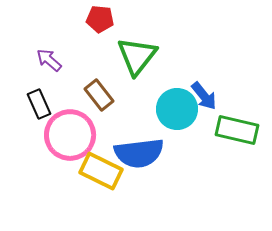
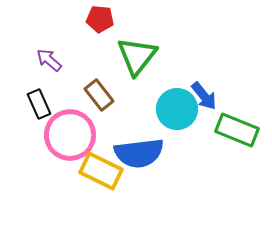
green rectangle: rotated 9 degrees clockwise
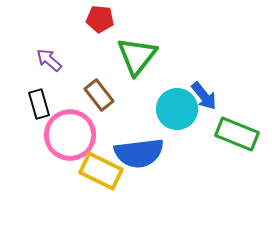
black rectangle: rotated 8 degrees clockwise
green rectangle: moved 4 px down
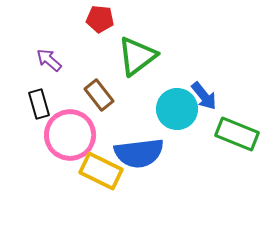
green triangle: rotated 15 degrees clockwise
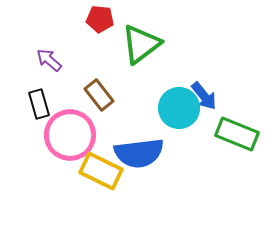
green triangle: moved 4 px right, 12 px up
cyan circle: moved 2 px right, 1 px up
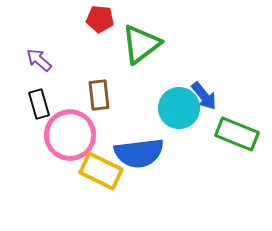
purple arrow: moved 10 px left
brown rectangle: rotated 32 degrees clockwise
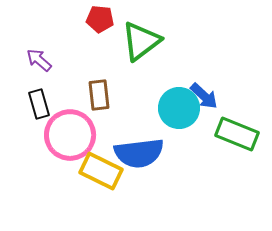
green triangle: moved 3 px up
blue arrow: rotated 8 degrees counterclockwise
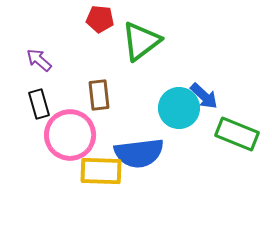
yellow rectangle: rotated 24 degrees counterclockwise
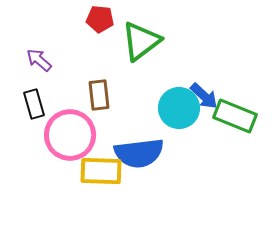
black rectangle: moved 5 px left
green rectangle: moved 2 px left, 18 px up
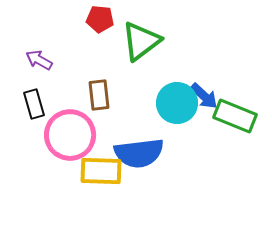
purple arrow: rotated 12 degrees counterclockwise
cyan circle: moved 2 px left, 5 px up
